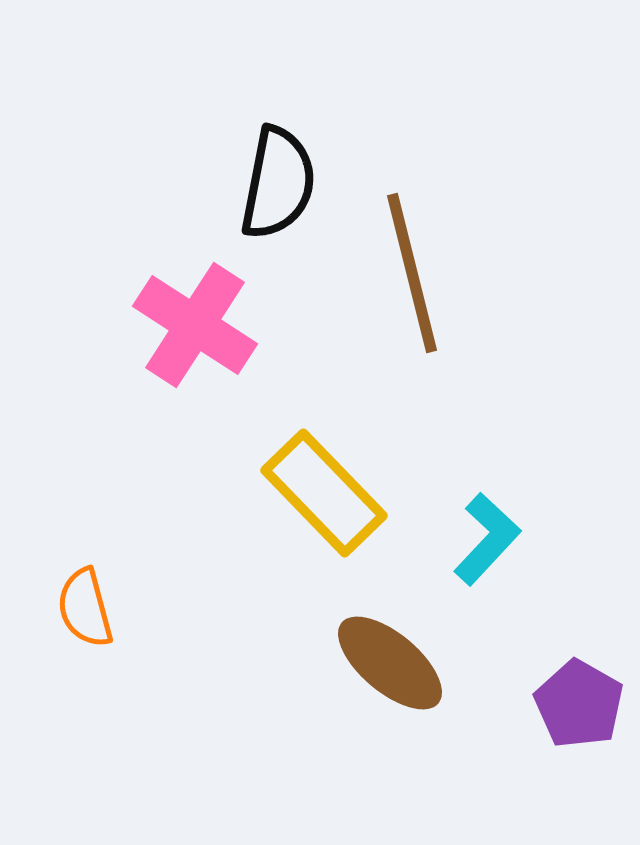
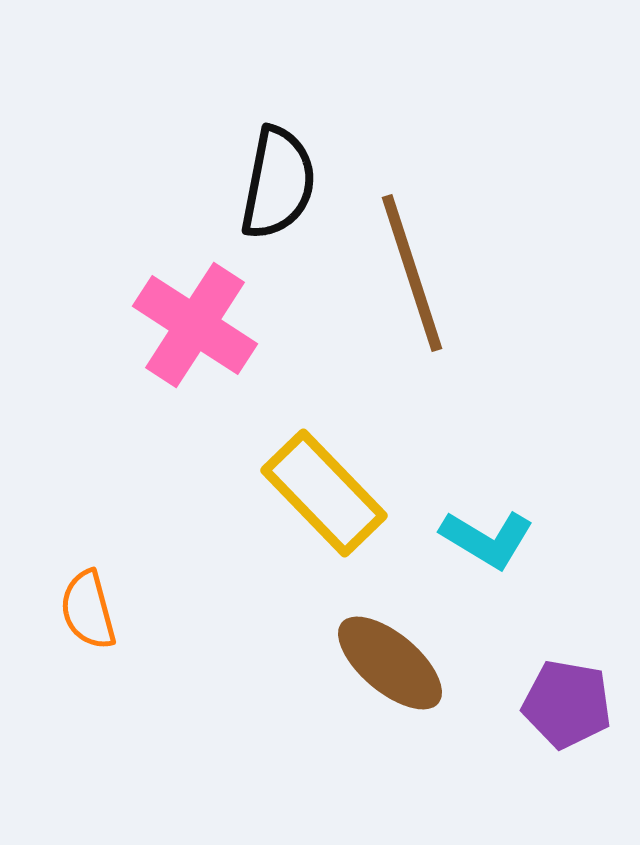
brown line: rotated 4 degrees counterclockwise
cyan L-shape: rotated 78 degrees clockwise
orange semicircle: moved 3 px right, 2 px down
purple pentagon: moved 12 px left; rotated 20 degrees counterclockwise
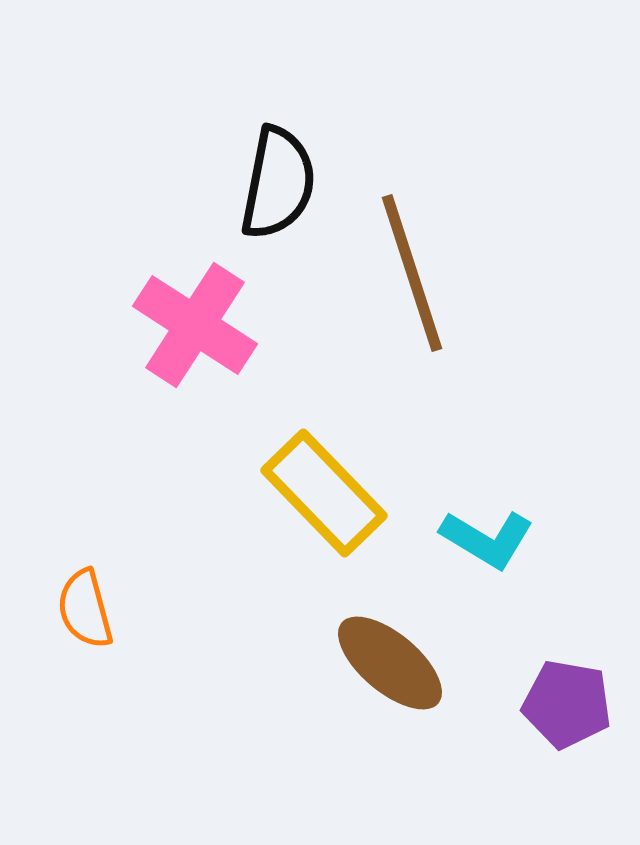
orange semicircle: moved 3 px left, 1 px up
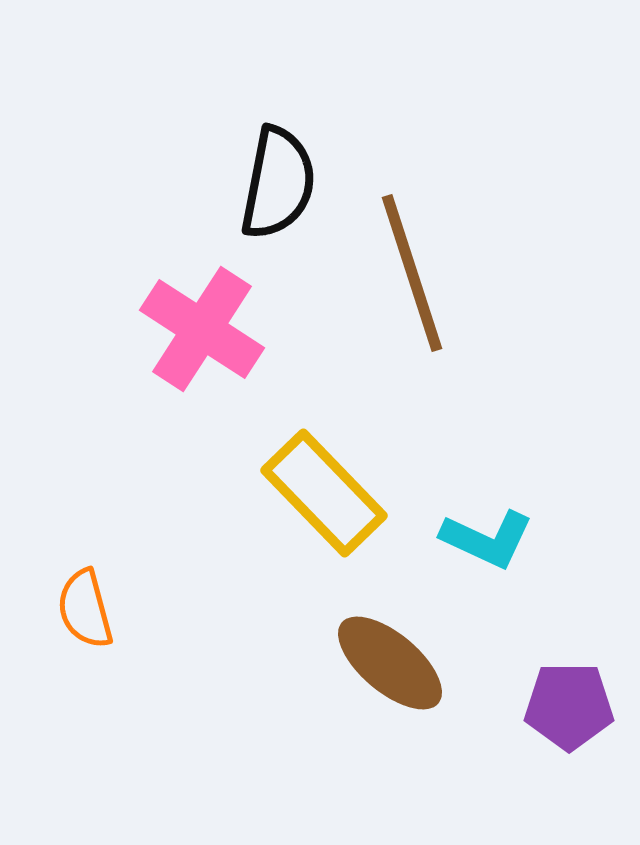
pink cross: moved 7 px right, 4 px down
cyan L-shape: rotated 6 degrees counterclockwise
purple pentagon: moved 2 px right, 2 px down; rotated 10 degrees counterclockwise
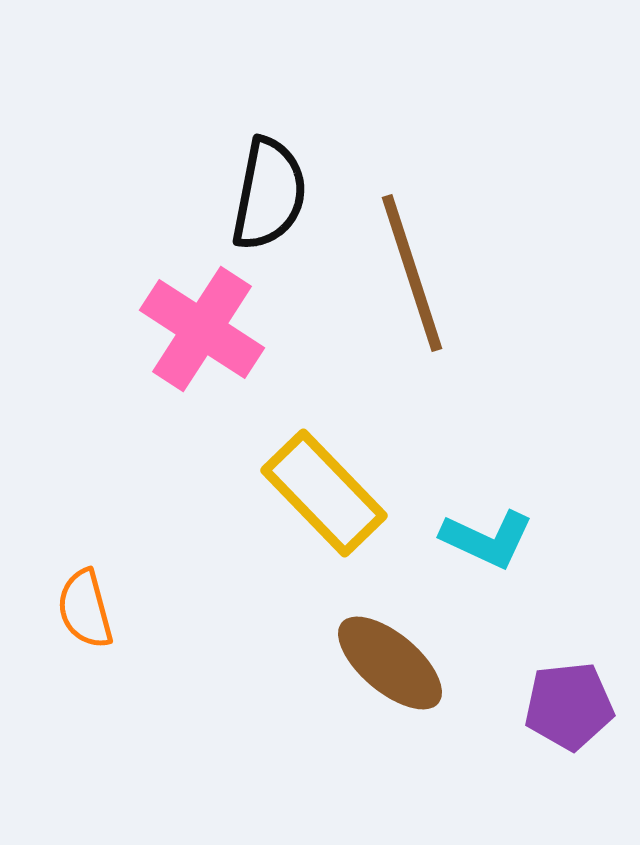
black semicircle: moved 9 px left, 11 px down
purple pentagon: rotated 6 degrees counterclockwise
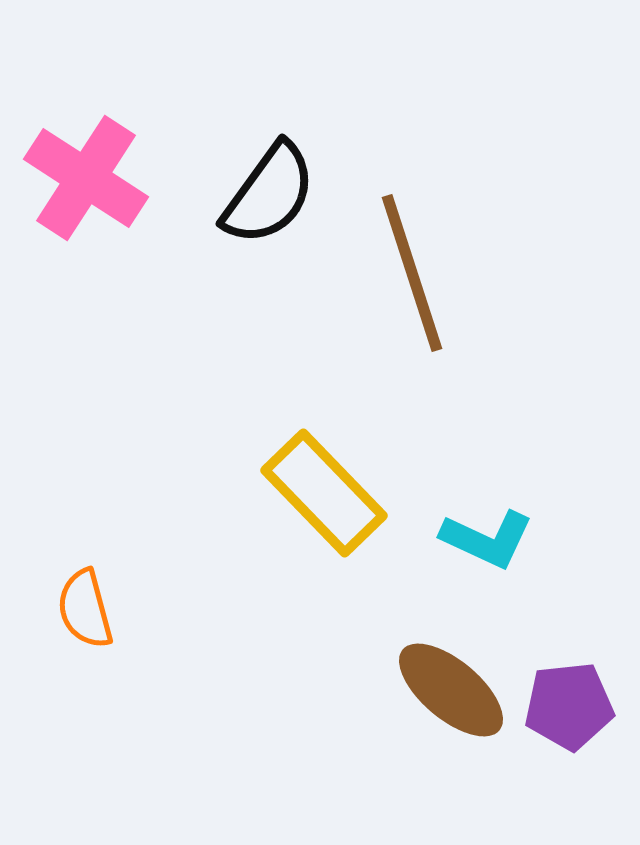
black semicircle: rotated 25 degrees clockwise
pink cross: moved 116 px left, 151 px up
brown ellipse: moved 61 px right, 27 px down
